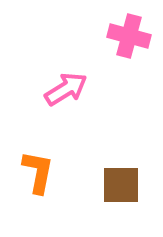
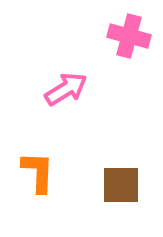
orange L-shape: rotated 9 degrees counterclockwise
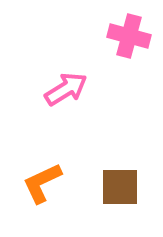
orange L-shape: moved 4 px right, 11 px down; rotated 117 degrees counterclockwise
brown square: moved 1 px left, 2 px down
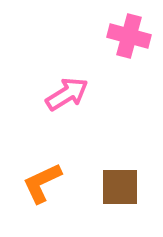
pink arrow: moved 1 px right, 5 px down
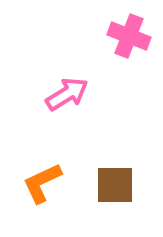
pink cross: rotated 6 degrees clockwise
brown square: moved 5 px left, 2 px up
